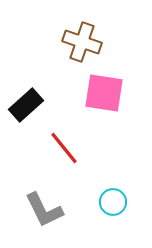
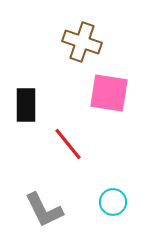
pink square: moved 5 px right
black rectangle: rotated 48 degrees counterclockwise
red line: moved 4 px right, 4 px up
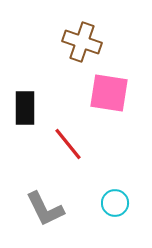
black rectangle: moved 1 px left, 3 px down
cyan circle: moved 2 px right, 1 px down
gray L-shape: moved 1 px right, 1 px up
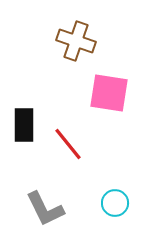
brown cross: moved 6 px left, 1 px up
black rectangle: moved 1 px left, 17 px down
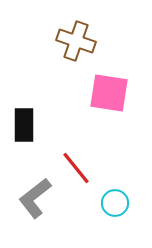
red line: moved 8 px right, 24 px down
gray L-shape: moved 10 px left, 11 px up; rotated 78 degrees clockwise
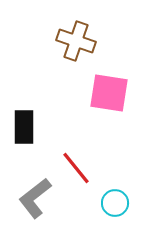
black rectangle: moved 2 px down
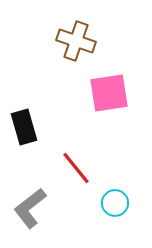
pink square: rotated 18 degrees counterclockwise
black rectangle: rotated 16 degrees counterclockwise
gray L-shape: moved 5 px left, 10 px down
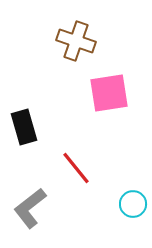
cyan circle: moved 18 px right, 1 px down
